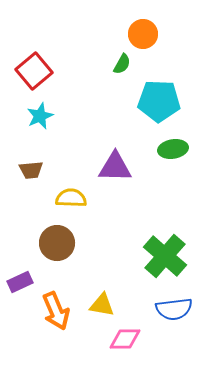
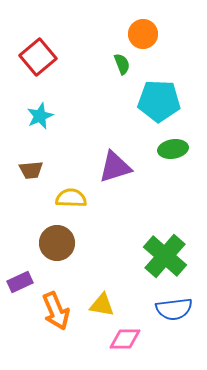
green semicircle: rotated 50 degrees counterclockwise
red square: moved 4 px right, 14 px up
purple triangle: rotated 18 degrees counterclockwise
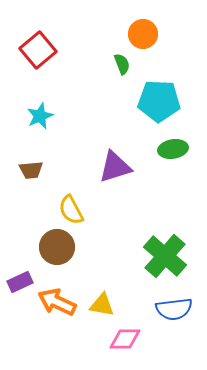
red square: moved 7 px up
yellow semicircle: moved 12 px down; rotated 120 degrees counterclockwise
brown circle: moved 4 px down
orange arrow: moved 1 px right, 9 px up; rotated 138 degrees clockwise
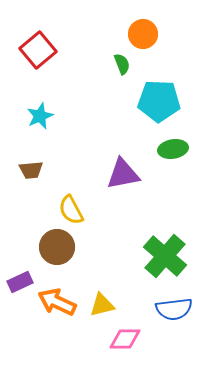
purple triangle: moved 8 px right, 7 px down; rotated 6 degrees clockwise
yellow triangle: rotated 24 degrees counterclockwise
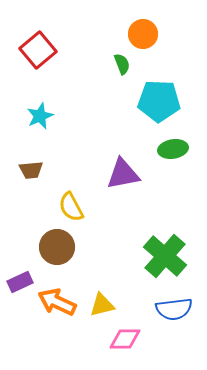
yellow semicircle: moved 3 px up
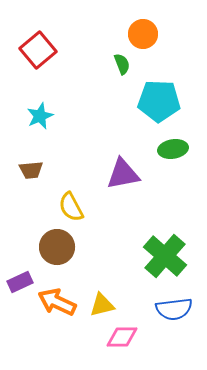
pink diamond: moved 3 px left, 2 px up
